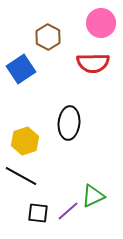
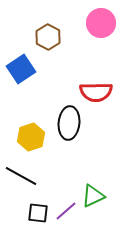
red semicircle: moved 3 px right, 29 px down
yellow hexagon: moved 6 px right, 4 px up
purple line: moved 2 px left
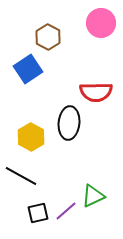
blue square: moved 7 px right
yellow hexagon: rotated 12 degrees counterclockwise
black square: rotated 20 degrees counterclockwise
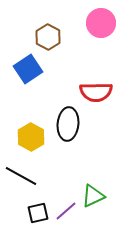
black ellipse: moved 1 px left, 1 px down
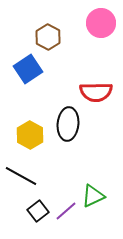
yellow hexagon: moved 1 px left, 2 px up
black square: moved 2 px up; rotated 25 degrees counterclockwise
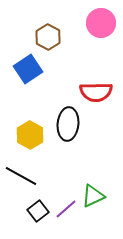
purple line: moved 2 px up
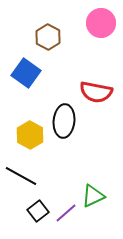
blue square: moved 2 px left, 4 px down; rotated 20 degrees counterclockwise
red semicircle: rotated 12 degrees clockwise
black ellipse: moved 4 px left, 3 px up
purple line: moved 4 px down
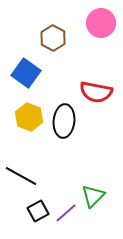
brown hexagon: moved 5 px right, 1 px down
yellow hexagon: moved 1 px left, 18 px up; rotated 8 degrees counterclockwise
green triangle: rotated 20 degrees counterclockwise
black square: rotated 10 degrees clockwise
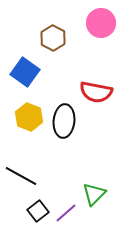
blue square: moved 1 px left, 1 px up
green triangle: moved 1 px right, 2 px up
black square: rotated 10 degrees counterclockwise
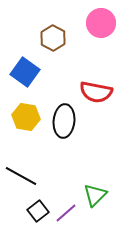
yellow hexagon: moved 3 px left; rotated 12 degrees counterclockwise
green triangle: moved 1 px right, 1 px down
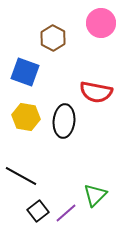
blue square: rotated 16 degrees counterclockwise
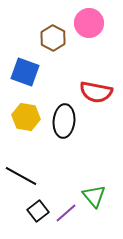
pink circle: moved 12 px left
green triangle: moved 1 px left, 1 px down; rotated 25 degrees counterclockwise
